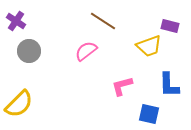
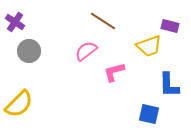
purple cross: moved 1 px left, 1 px down
pink L-shape: moved 8 px left, 14 px up
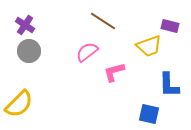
purple cross: moved 10 px right, 3 px down
pink semicircle: moved 1 px right, 1 px down
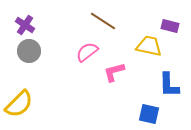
yellow trapezoid: rotated 148 degrees counterclockwise
